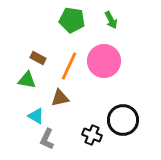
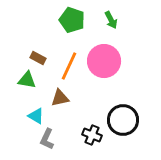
green pentagon: rotated 10 degrees clockwise
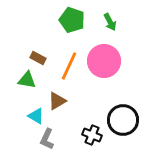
green arrow: moved 1 px left, 2 px down
brown triangle: moved 3 px left, 3 px down; rotated 18 degrees counterclockwise
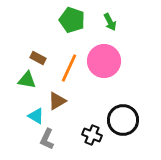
orange line: moved 2 px down
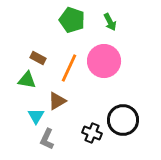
cyan triangle: rotated 30 degrees clockwise
black cross: moved 2 px up
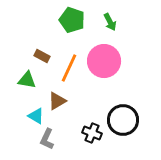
brown rectangle: moved 4 px right, 2 px up
cyan triangle: rotated 30 degrees counterclockwise
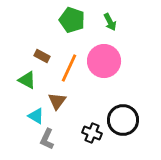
green triangle: rotated 18 degrees clockwise
brown triangle: rotated 24 degrees counterclockwise
